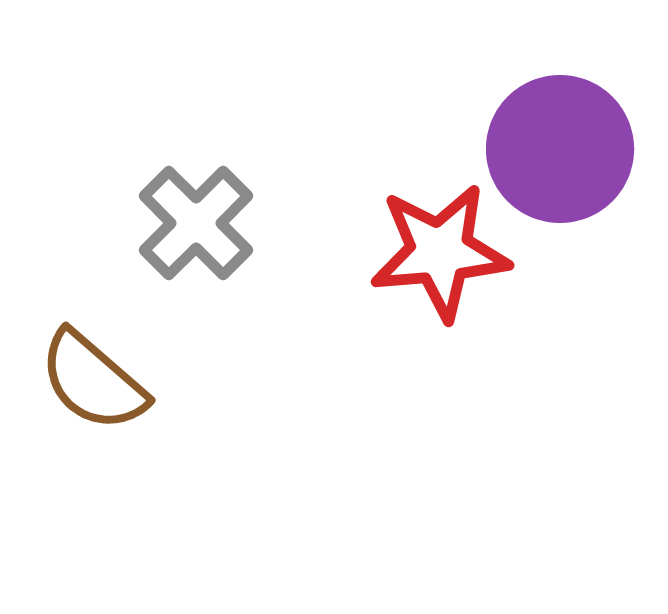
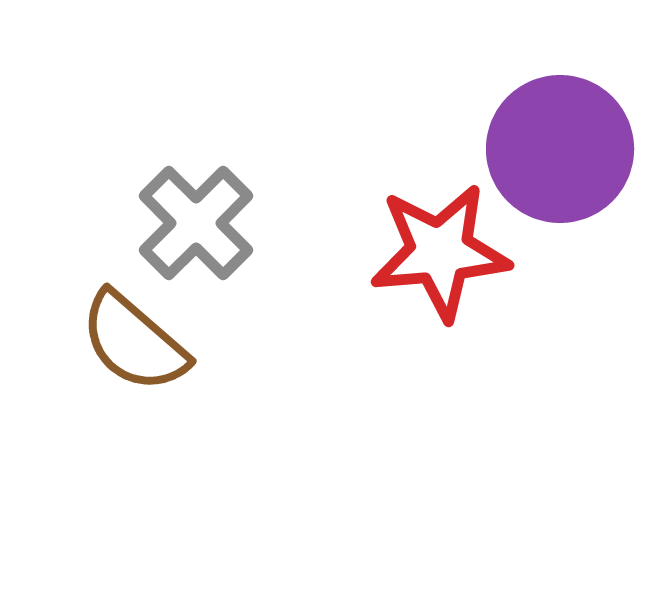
brown semicircle: moved 41 px right, 39 px up
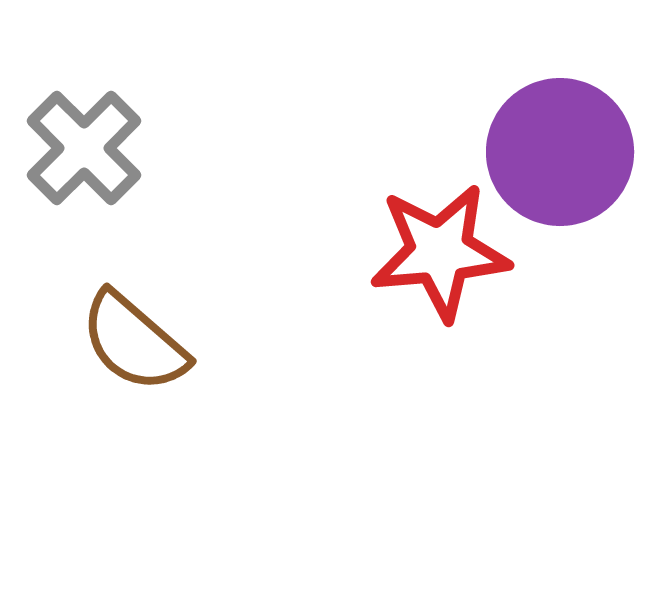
purple circle: moved 3 px down
gray cross: moved 112 px left, 75 px up
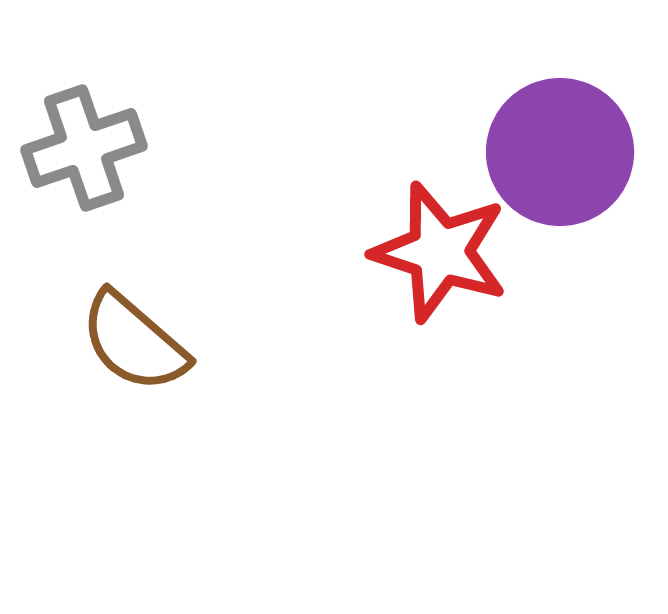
gray cross: rotated 26 degrees clockwise
red star: rotated 23 degrees clockwise
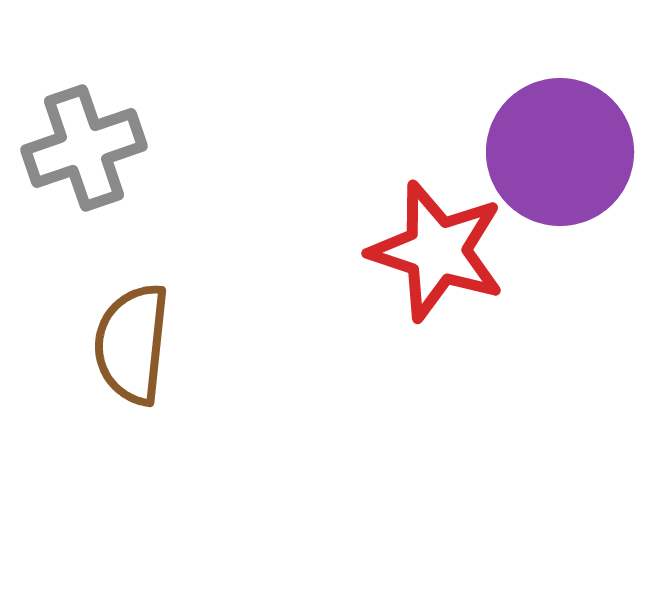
red star: moved 3 px left, 1 px up
brown semicircle: moved 2 px left, 2 px down; rotated 55 degrees clockwise
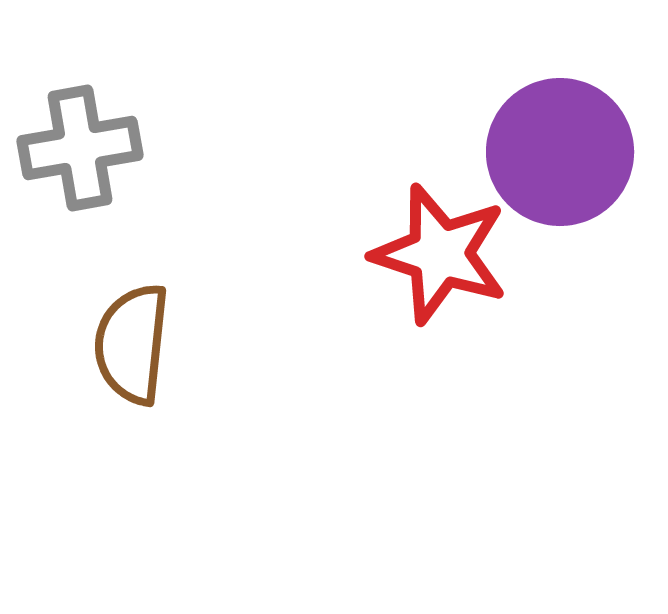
gray cross: moved 4 px left; rotated 9 degrees clockwise
red star: moved 3 px right, 3 px down
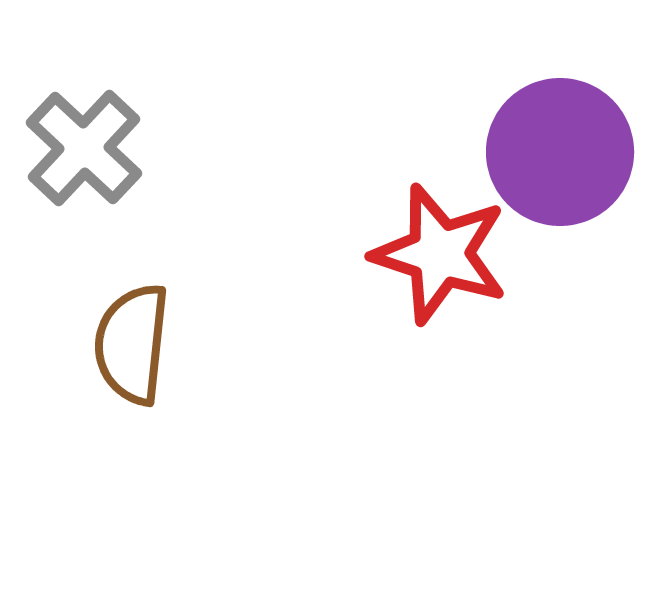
gray cross: moved 4 px right; rotated 37 degrees counterclockwise
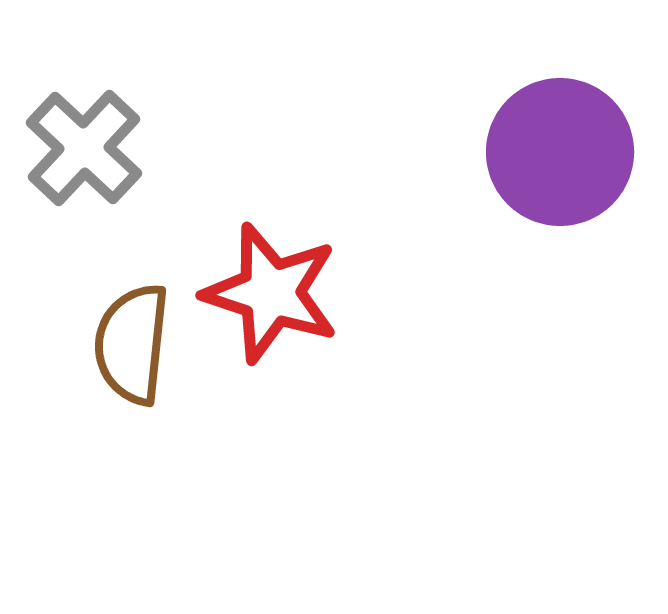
red star: moved 169 px left, 39 px down
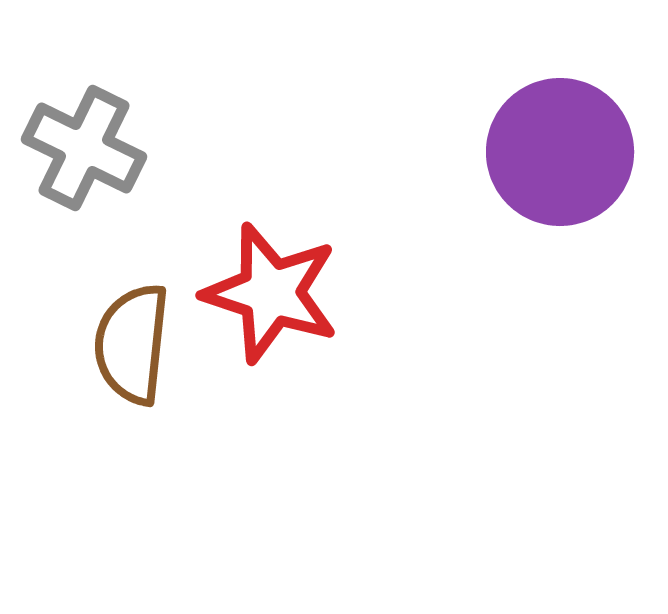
gray cross: rotated 17 degrees counterclockwise
